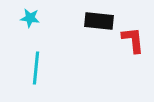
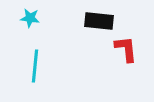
red L-shape: moved 7 px left, 9 px down
cyan line: moved 1 px left, 2 px up
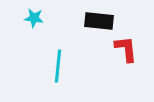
cyan star: moved 4 px right
cyan line: moved 23 px right
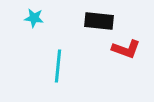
red L-shape: rotated 116 degrees clockwise
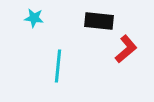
red L-shape: rotated 60 degrees counterclockwise
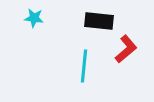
cyan line: moved 26 px right
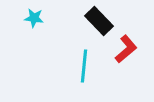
black rectangle: rotated 40 degrees clockwise
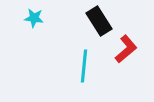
black rectangle: rotated 12 degrees clockwise
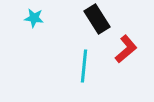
black rectangle: moved 2 px left, 2 px up
